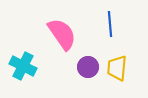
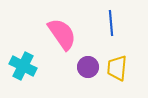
blue line: moved 1 px right, 1 px up
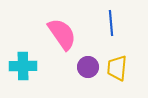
cyan cross: rotated 28 degrees counterclockwise
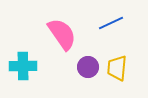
blue line: rotated 70 degrees clockwise
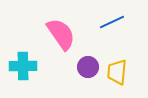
blue line: moved 1 px right, 1 px up
pink semicircle: moved 1 px left
yellow trapezoid: moved 4 px down
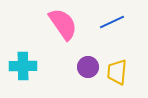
pink semicircle: moved 2 px right, 10 px up
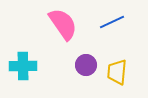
purple circle: moved 2 px left, 2 px up
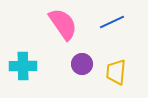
purple circle: moved 4 px left, 1 px up
yellow trapezoid: moved 1 px left
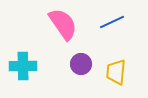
purple circle: moved 1 px left
